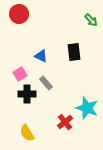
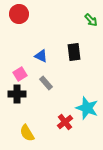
black cross: moved 10 px left
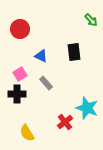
red circle: moved 1 px right, 15 px down
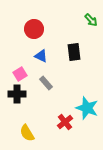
red circle: moved 14 px right
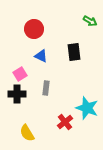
green arrow: moved 1 px left, 1 px down; rotated 16 degrees counterclockwise
gray rectangle: moved 5 px down; rotated 48 degrees clockwise
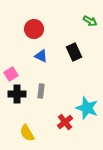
black rectangle: rotated 18 degrees counterclockwise
pink square: moved 9 px left
gray rectangle: moved 5 px left, 3 px down
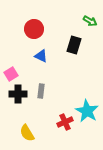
black rectangle: moved 7 px up; rotated 42 degrees clockwise
black cross: moved 1 px right
cyan star: moved 3 px down; rotated 10 degrees clockwise
red cross: rotated 14 degrees clockwise
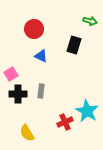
green arrow: rotated 16 degrees counterclockwise
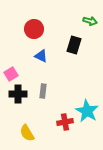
gray rectangle: moved 2 px right
red cross: rotated 14 degrees clockwise
